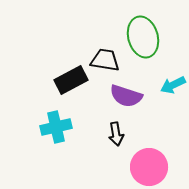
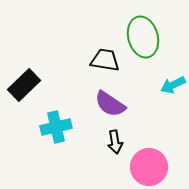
black rectangle: moved 47 px left, 5 px down; rotated 16 degrees counterclockwise
purple semicircle: moved 16 px left, 8 px down; rotated 16 degrees clockwise
black arrow: moved 1 px left, 8 px down
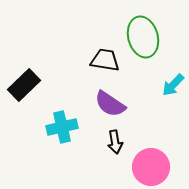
cyan arrow: rotated 20 degrees counterclockwise
cyan cross: moved 6 px right
pink circle: moved 2 px right
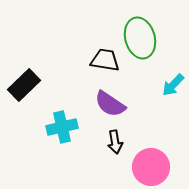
green ellipse: moved 3 px left, 1 px down
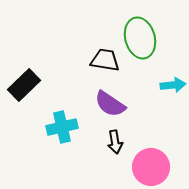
cyan arrow: rotated 140 degrees counterclockwise
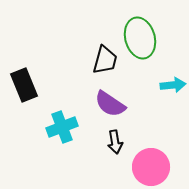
black trapezoid: rotated 96 degrees clockwise
black rectangle: rotated 68 degrees counterclockwise
cyan cross: rotated 8 degrees counterclockwise
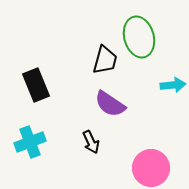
green ellipse: moved 1 px left, 1 px up
black rectangle: moved 12 px right
cyan cross: moved 32 px left, 15 px down
black arrow: moved 24 px left; rotated 15 degrees counterclockwise
pink circle: moved 1 px down
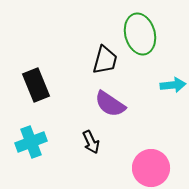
green ellipse: moved 1 px right, 3 px up
cyan cross: moved 1 px right
